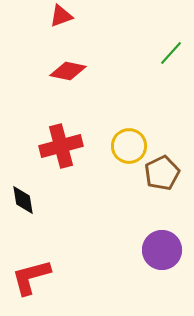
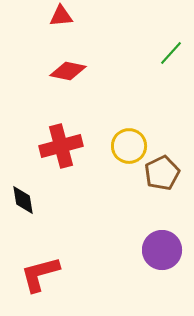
red triangle: rotated 15 degrees clockwise
red L-shape: moved 9 px right, 3 px up
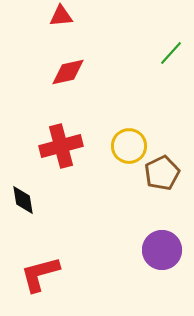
red diamond: moved 1 px down; rotated 24 degrees counterclockwise
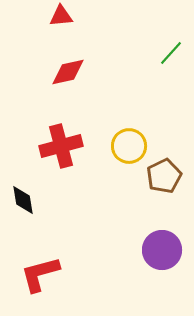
brown pentagon: moved 2 px right, 3 px down
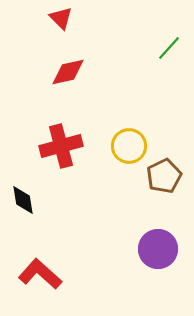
red triangle: moved 2 px down; rotated 50 degrees clockwise
green line: moved 2 px left, 5 px up
purple circle: moved 4 px left, 1 px up
red L-shape: rotated 57 degrees clockwise
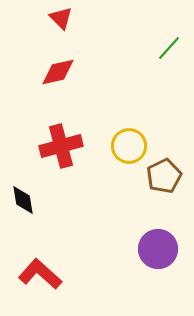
red diamond: moved 10 px left
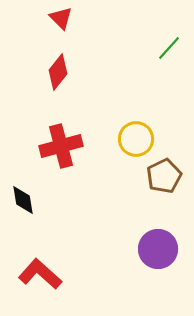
red diamond: rotated 39 degrees counterclockwise
yellow circle: moved 7 px right, 7 px up
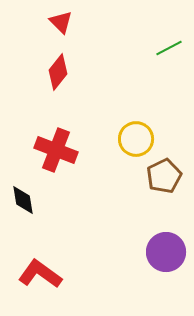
red triangle: moved 4 px down
green line: rotated 20 degrees clockwise
red cross: moved 5 px left, 4 px down; rotated 36 degrees clockwise
purple circle: moved 8 px right, 3 px down
red L-shape: rotated 6 degrees counterclockwise
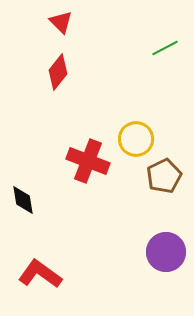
green line: moved 4 px left
red cross: moved 32 px right, 11 px down
